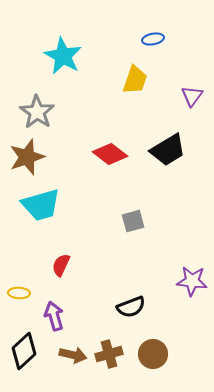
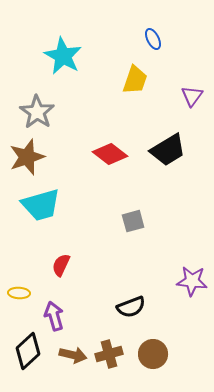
blue ellipse: rotated 75 degrees clockwise
black diamond: moved 4 px right
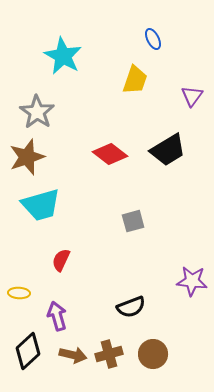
red semicircle: moved 5 px up
purple arrow: moved 3 px right
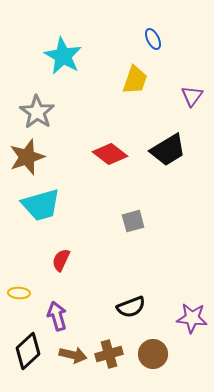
purple star: moved 37 px down
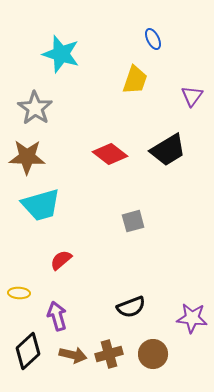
cyan star: moved 2 px left, 2 px up; rotated 12 degrees counterclockwise
gray star: moved 2 px left, 4 px up
brown star: rotated 21 degrees clockwise
red semicircle: rotated 25 degrees clockwise
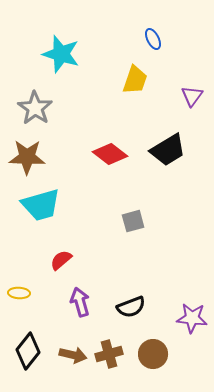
purple arrow: moved 23 px right, 14 px up
black diamond: rotated 9 degrees counterclockwise
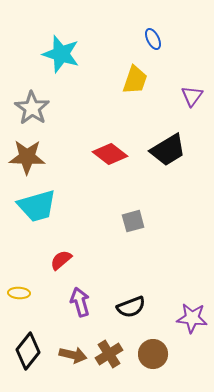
gray star: moved 3 px left
cyan trapezoid: moved 4 px left, 1 px down
brown cross: rotated 16 degrees counterclockwise
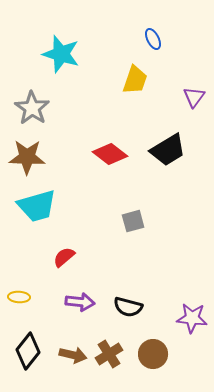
purple triangle: moved 2 px right, 1 px down
red semicircle: moved 3 px right, 3 px up
yellow ellipse: moved 4 px down
purple arrow: rotated 112 degrees clockwise
black semicircle: moved 3 px left; rotated 36 degrees clockwise
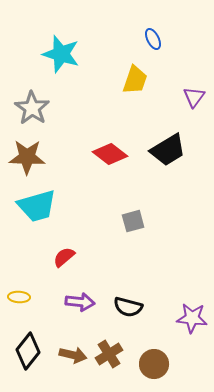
brown circle: moved 1 px right, 10 px down
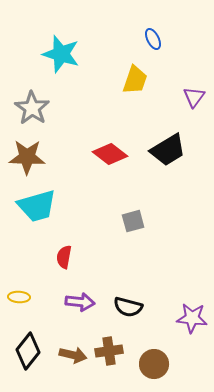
red semicircle: rotated 40 degrees counterclockwise
brown cross: moved 3 px up; rotated 24 degrees clockwise
